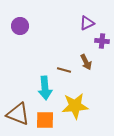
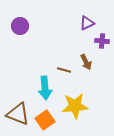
orange square: rotated 36 degrees counterclockwise
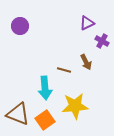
purple cross: rotated 24 degrees clockwise
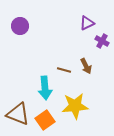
brown arrow: moved 4 px down
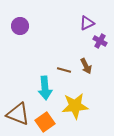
purple cross: moved 2 px left
orange square: moved 2 px down
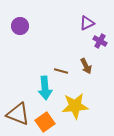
brown line: moved 3 px left, 1 px down
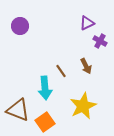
brown line: rotated 40 degrees clockwise
yellow star: moved 8 px right; rotated 20 degrees counterclockwise
brown triangle: moved 4 px up
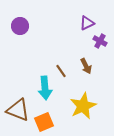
orange square: moved 1 px left; rotated 12 degrees clockwise
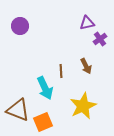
purple triangle: rotated 14 degrees clockwise
purple cross: moved 2 px up; rotated 24 degrees clockwise
brown line: rotated 32 degrees clockwise
cyan arrow: rotated 20 degrees counterclockwise
orange square: moved 1 px left
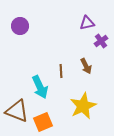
purple cross: moved 1 px right, 2 px down
cyan arrow: moved 5 px left, 1 px up
brown triangle: moved 1 px left, 1 px down
